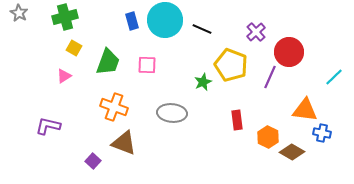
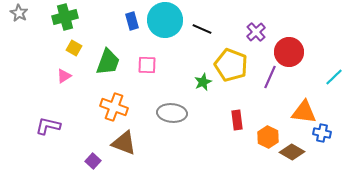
orange triangle: moved 1 px left, 2 px down
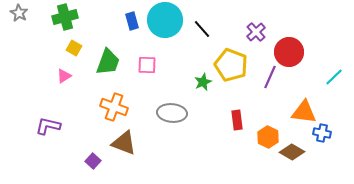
black line: rotated 24 degrees clockwise
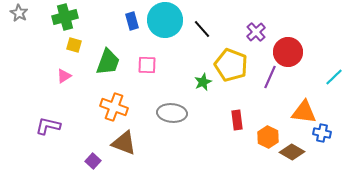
yellow square: moved 3 px up; rotated 14 degrees counterclockwise
red circle: moved 1 px left
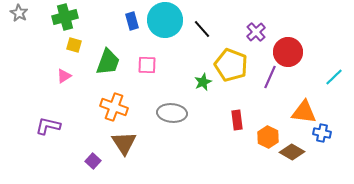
brown triangle: rotated 36 degrees clockwise
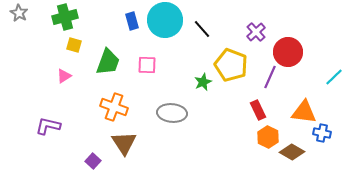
red rectangle: moved 21 px right, 10 px up; rotated 18 degrees counterclockwise
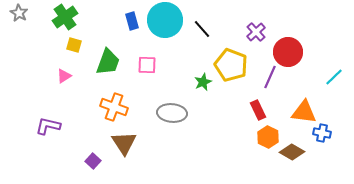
green cross: rotated 20 degrees counterclockwise
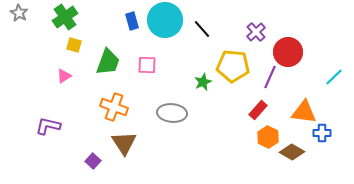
yellow pentagon: moved 2 px right, 1 px down; rotated 16 degrees counterclockwise
red rectangle: rotated 66 degrees clockwise
blue cross: rotated 12 degrees counterclockwise
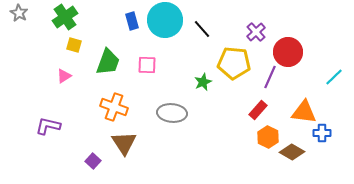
yellow pentagon: moved 1 px right, 3 px up
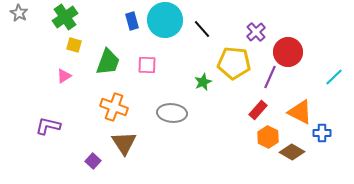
orange triangle: moved 4 px left; rotated 20 degrees clockwise
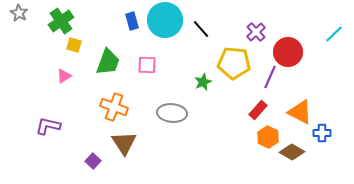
green cross: moved 4 px left, 4 px down
black line: moved 1 px left
cyan line: moved 43 px up
